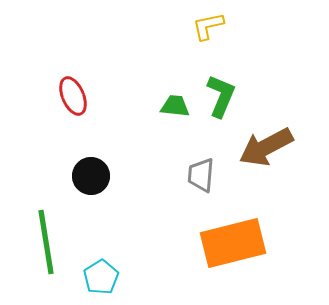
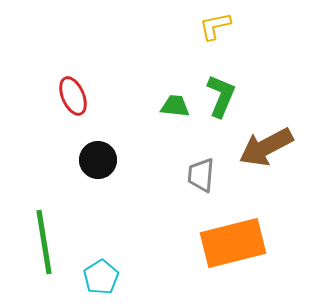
yellow L-shape: moved 7 px right
black circle: moved 7 px right, 16 px up
green line: moved 2 px left
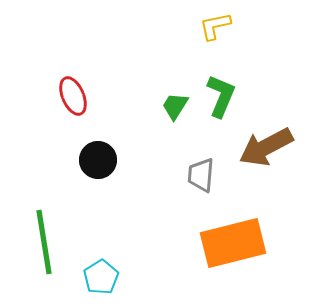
green trapezoid: rotated 64 degrees counterclockwise
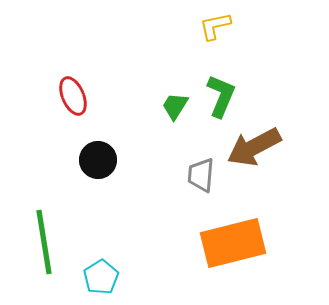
brown arrow: moved 12 px left
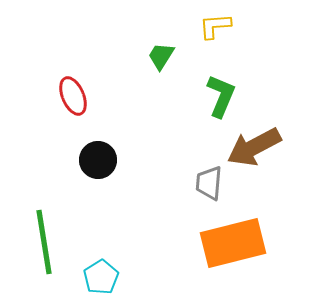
yellow L-shape: rotated 8 degrees clockwise
green trapezoid: moved 14 px left, 50 px up
gray trapezoid: moved 8 px right, 8 px down
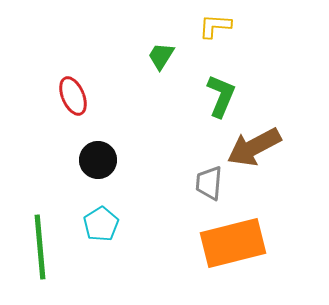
yellow L-shape: rotated 8 degrees clockwise
green line: moved 4 px left, 5 px down; rotated 4 degrees clockwise
cyan pentagon: moved 53 px up
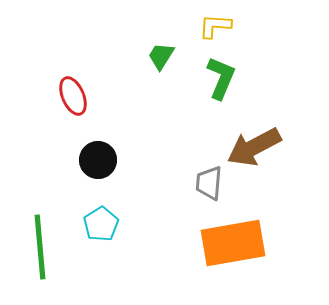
green L-shape: moved 18 px up
orange rectangle: rotated 4 degrees clockwise
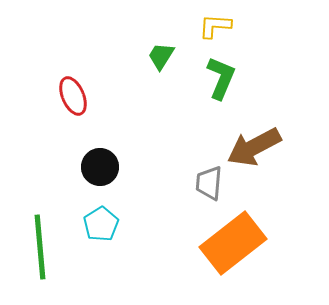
black circle: moved 2 px right, 7 px down
orange rectangle: rotated 28 degrees counterclockwise
